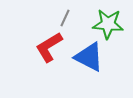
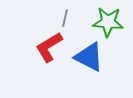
gray line: rotated 12 degrees counterclockwise
green star: moved 2 px up
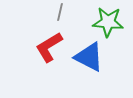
gray line: moved 5 px left, 6 px up
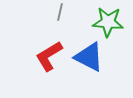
red L-shape: moved 9 px down
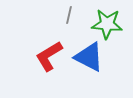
gray line: moved 9 px right, 3 px down
green star: moved 1 px left, 2 px down
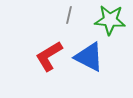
green star: moved 3 px right, 4 px up
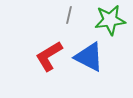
green star: rotated 12 degrees counterclockwise
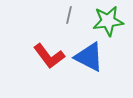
green star: moved 2 px left, 1 px down
red L-shape: rotated 96 degrees counterclockwise
